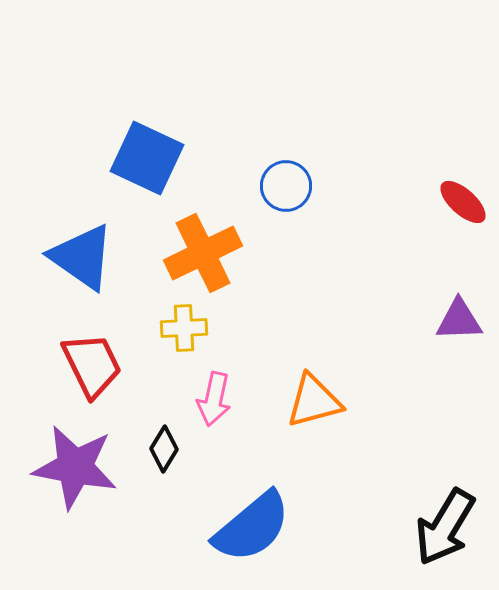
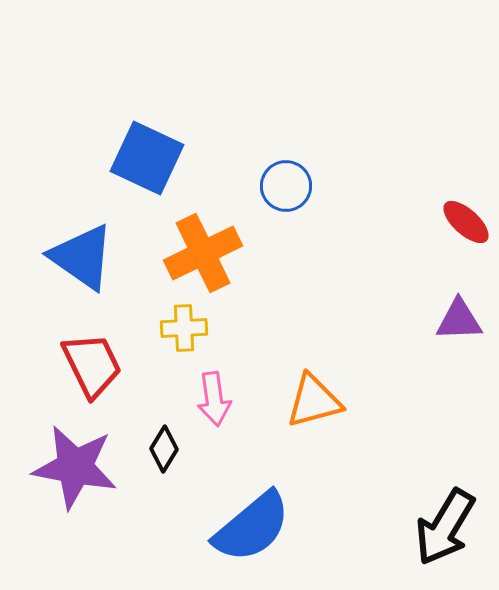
red ellipse: moved 3 px right, 20 px down
pink arrow: rotated 20 degrees counterclockwise
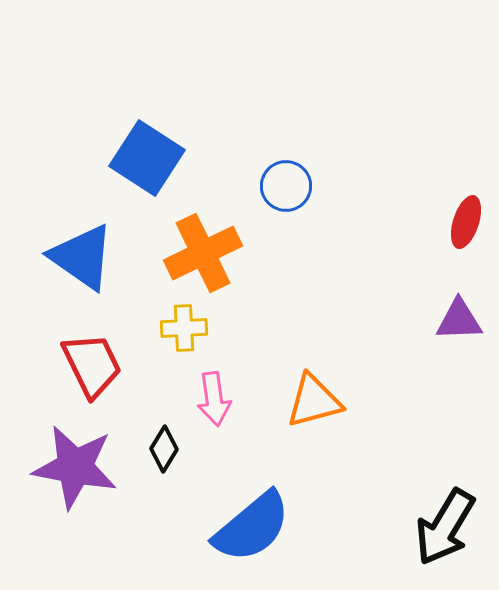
blue square: rotated 8 degrees clockwise
red ellipse: rotated 66 degrees clockwise
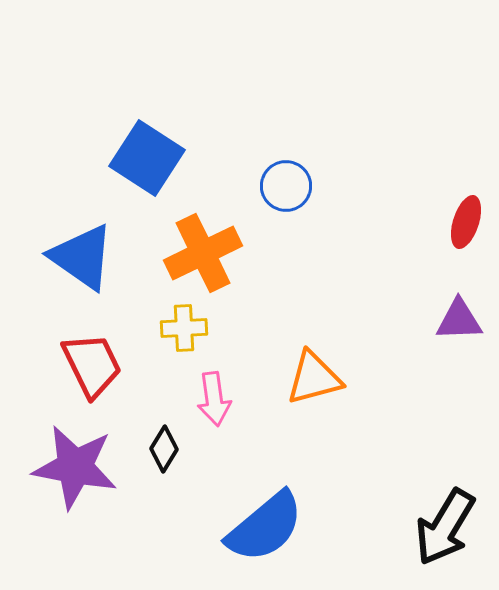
orange triangle: moved 23 px up
blue semicircle: moved 13 px right
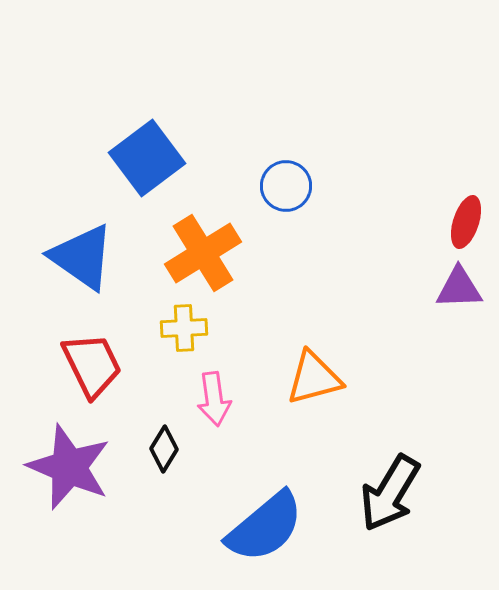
blue square: rotated 20 degrees clockwise
orange cross: rotated 6 degrees counterclockwise
purple triangle: moved 32 px up
purple star: moved 6 px left; rotated 12 degrees clockwise
black arrow: moved 55 px left, 34 px up
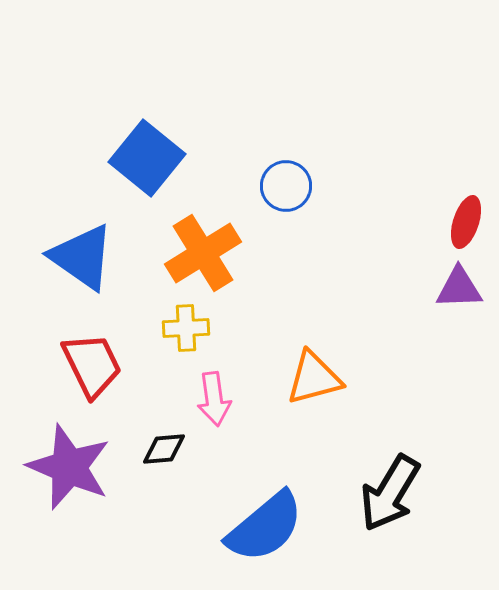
blue square: rotated 14 degrees counterclockwise
yellow cross: moved 2 px right
black diamond: rotated 54 degrees clockwise
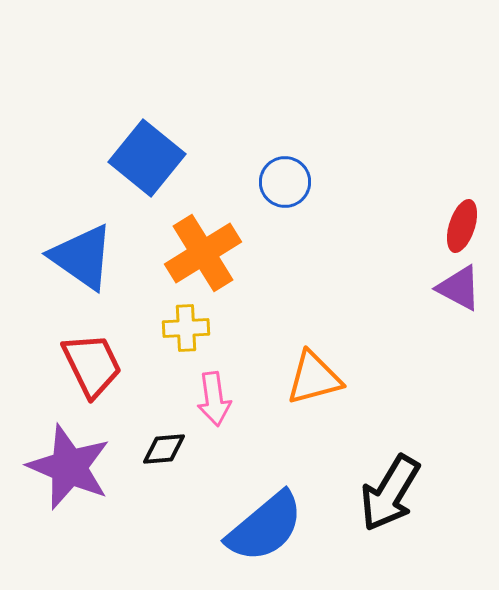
blue circle: moved 1 px left, 4 px up
red ellipse: moved 4 px left, 4 px down
purple triangle: rotated 30 degrees clockwise
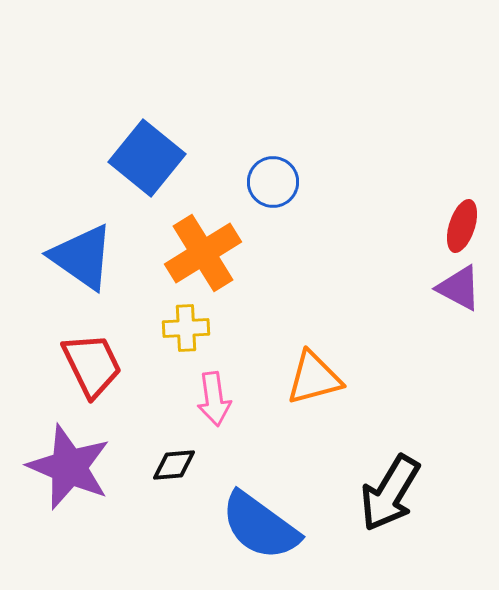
blue circle: moved 12 px left
black diamond: moved 10 px right, 16 px down
blue semicircle: moved 5 px left, 1 px up; rotated 76 degrees clockwise
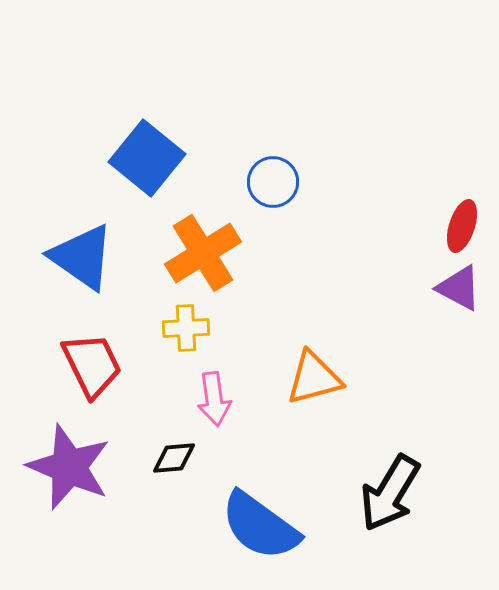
black diamond: moved 7 px up
